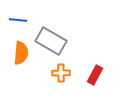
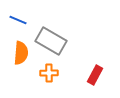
blue line: rotated 18 degrees clockwise
orange cross: moved 12 px left
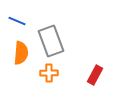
blue line: moved 1 px left, 1 px down
gray rectangle: rotated 40 degrees clockwise
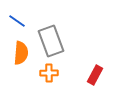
blue line: rotated 12 degrees clockwise
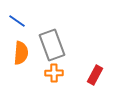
gray rectangle: moved 1 px right, 4 px down
orange cross: moved 5 px right
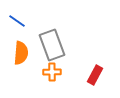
orange cross: moved 2 px left, 1 px up
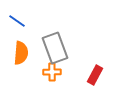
gray rectangle: moved 3 px right, 3 px down
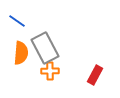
gray rectangle: moved 10 px left; rotated 8 degrees counterclockwise
orange cross: moved 2 px left, 1 px up
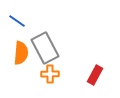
orange cross: moved 3 px down
